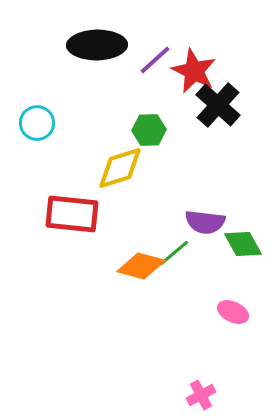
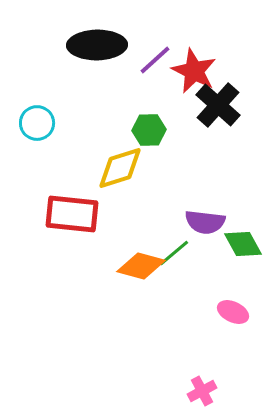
pink cross: moved 1 px right, 4 px up
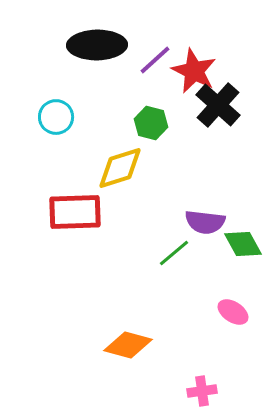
cyan circle: moved 19 px right, 6 px up
green hexagon: moved 2 px right, 7 px up; rotated 16 degrees clockwise
red rectangle: moved 3 px right, 2 px up; rotated 8 degrees counterclockwise
orange diamond: moved 13 px left, 79 px down
pink ellipse: rotated 8 degrees clockwise
pink cross: rotated 20 degrees clockwise
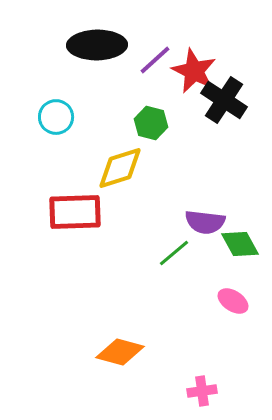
black cross: moved 6 px right, 5 px up; rotated 9 degrees counterclockwise
green diamond: moved 3 px left
pink ellipse: moved 11 px up
orange diamond: moved 8 px left, 7 px down
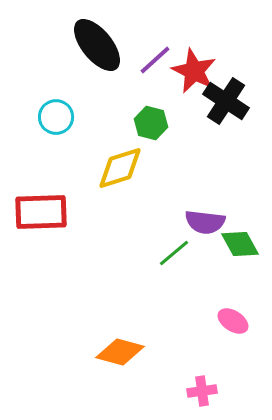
black ellipse: rotated 52 degrees clockwise
black cross: moved 2 px right, 1 px down
red rectangle: moved 34 px left
pink ellipse: moved 20 px down
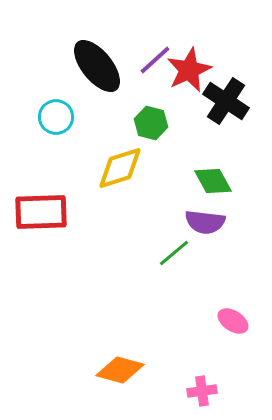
black ellipse: moved 21 px down
red star: moved 5 px left, 1 px up; rotated 21 degrees clockwise
green diamond: moved 27 px left, 63 px up
orange diamond: moved 18 px down
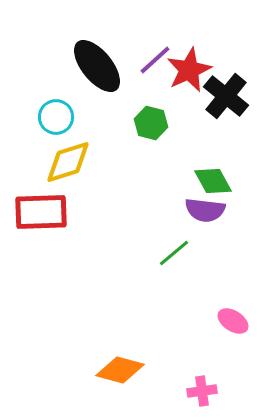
black cross: moved 5 px up; rotated 6 degrees clockwise
yellow diamond: moved 52 px left, 6 px up
purple semicircle: moved 12 px up
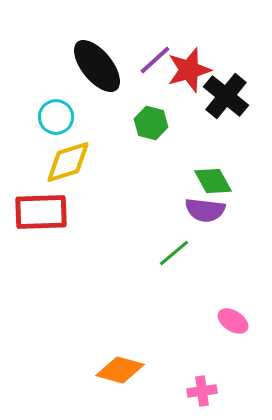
red star: rotated 9 degrees clockwise
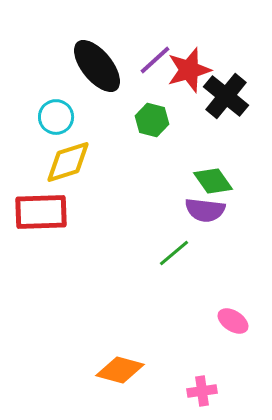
green hexagon: moved 1 px right, 3 px up
green diamond: rotated 6 degrees counterclockwise
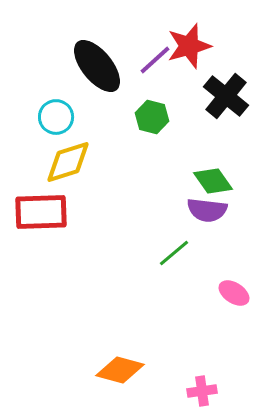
red star: moved 24 px up
green hexagon: moved 3 px up
purple semicircle: moved 2 px right
pink ellipse: moved 1 px right, 28 px up
